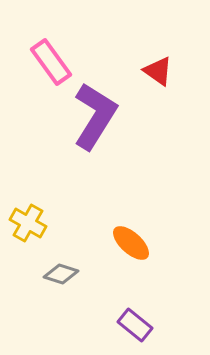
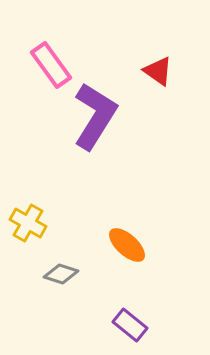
pink rectangle: moved 3 px down
orange ellipse: moved 4 px left, 2 px down
purple rectangle: moved 5 px left
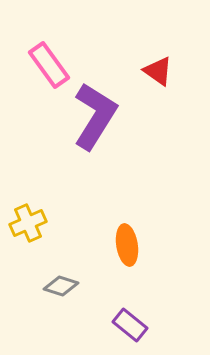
pink rectangle: moved 2 px left
yellow cross: rotated 36 degrees clockwise
orange ellipse: rotated 39 degrees clockwise
gray diamond: moved 12 px down
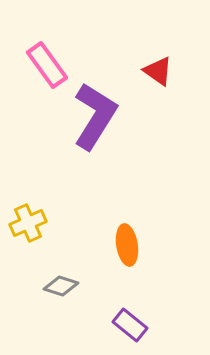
pink rectangle: moved 2 px left
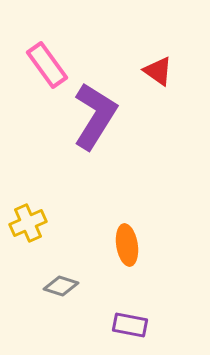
purple rectangle: rotated 28 degrees counterclockwise
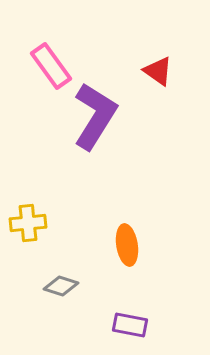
pink rectangle: moved 4 px right, 1 px down
yellow cross: rotated 18 degrees clockwise
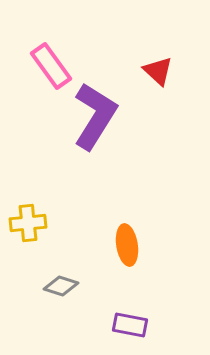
red triangle: rotated 8 degrees clockwise
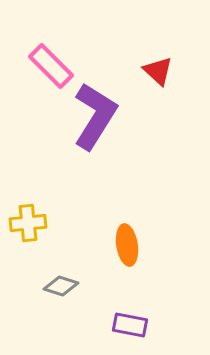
pink rectangle: rotated 9 degrees counterclockwise
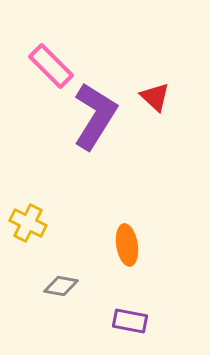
red triangle: moved 3 px left, 26 px down
yellow cross: rotated 33 degrees clockwise
gray diamond: rotated 8 degrees counterclockwise
purple rectangle: moved 4 px up
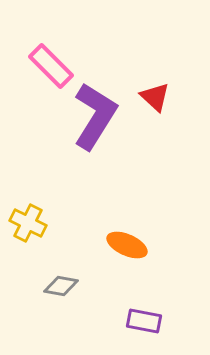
orange ellipse: rotated 57 degrees counterclockwise
purple rectangle: moved 14 px right
